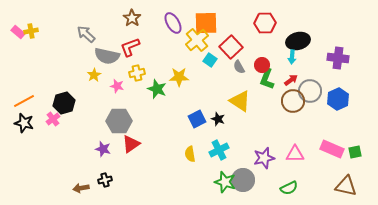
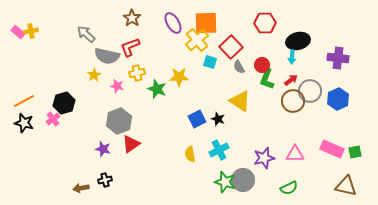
cyan square at (210, 60): moved 2 px down; rotated 16 degrees counterclockwise
gray hexagon at (119, 121): rotated 20 degrees counterclockwise
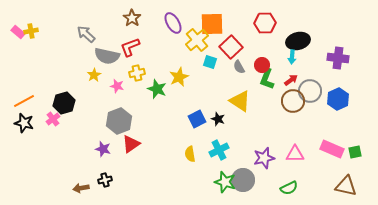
orange square at (206, 23): moved 6 px right, 1 px down
yellow star at (179, 77): rotated 24 degrees counterclockwise
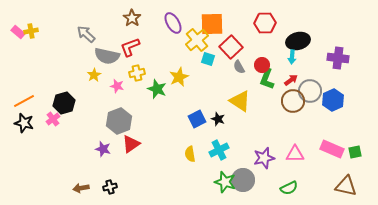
cyan square at (210, 62): moved 2 px left, 3 px up
blue hexagon at (338, 99): moved 5 px left, 1 px down
black cross at (105, 180): moved 5 px right, 7 px down
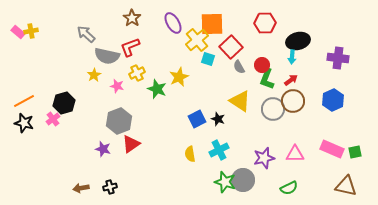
yellow cross at (137, 73): rotated 14 degrees counterclockwise
gray circle at (310, 91): moved 37 px left, 18 px down
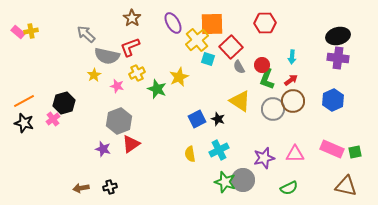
black ellipse at (298, 41): moved 40 px right, 5 px up
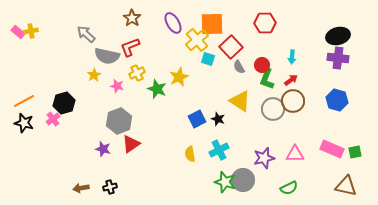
blue hexagon at (333, 100): moved 4 px right; rotated 20 degrees counterclockwise
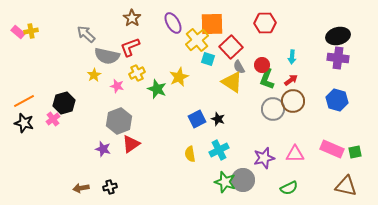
yellow triangle at (240, 101): moved 8 px left, 19 px up
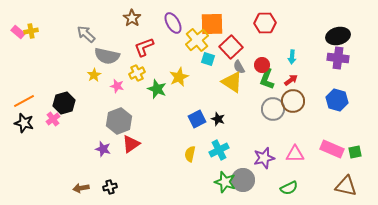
red L-shape at (130, 47): moved 14 px right
yellow semicircle at (190, 154): rotated 21 degrees clockwise
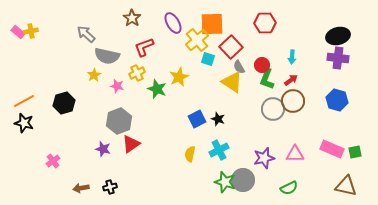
pink cross at (53, 119): moved 42 px down
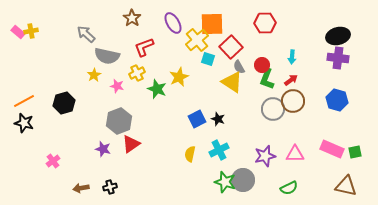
purple star at (264, 158): moved 1 px right, 2 px up
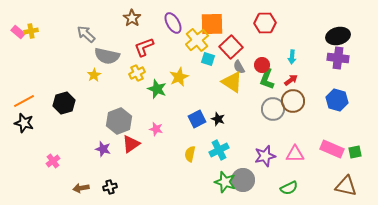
pink star at (117, 86): moved 39 px right, 43 px down
